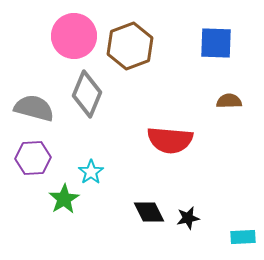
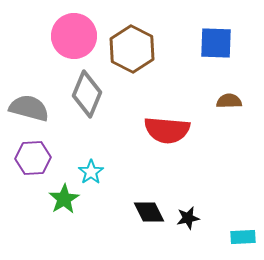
brown hexagon: moved 2 px right, 3 px down; rotated 12 degrees counterclockwise
gray semicircle: moved 5 px left
red semicircle: moved 3 px left, 10 px up
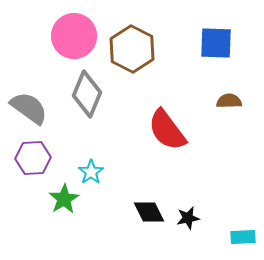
gray semicircle: rotated 21 degrees clockwise
red semicircle: rotated 48 degrees clockwise
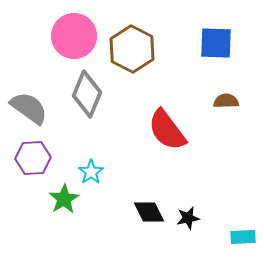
brown semicircle: moved 3 px left
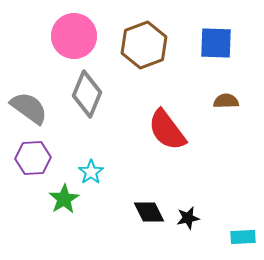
brown hexagon: moved 12 px right, 4 px up; rotated 12 degrees clockwise
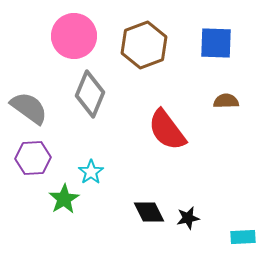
gray diamond: moved 3 px right
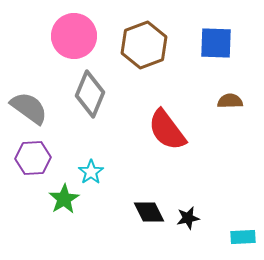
brown semicircle: moved 4 px right
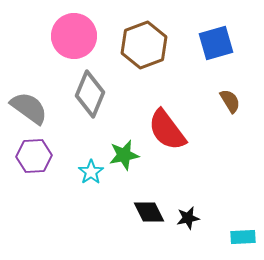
blue square: rotated 18 degrees counterclockwise
brown semicircle: rotated 60 degrees clockwise
purple hexagon: moved 1 px right, 2 px up
green star: moved 60 px right, 44 px up; rotated 20 degrees clockwise
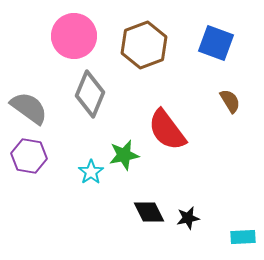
blue square: rotated 36 degrees clockwise
purple hexagon: moved 5 px left; rotated 12 degrees clockwise
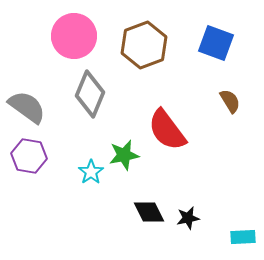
gray semicircle: moved 2 px left, 1 px up
